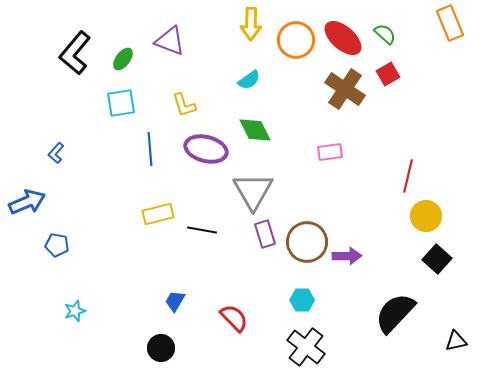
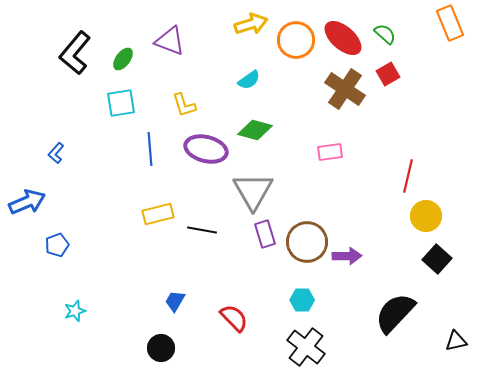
yellow arrow: rotated 108 degrees counterclockwise
green diamond: rotated 48 degrees counterclockwise
blue pentagon: rotated 30 degrees counterclockwise
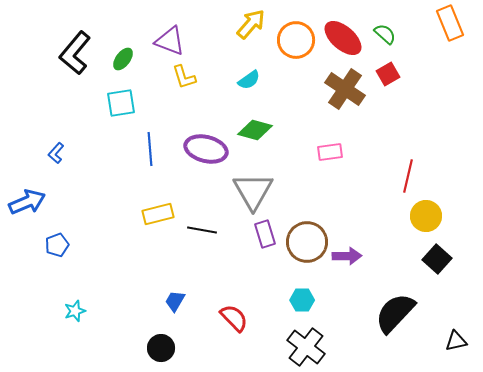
yellow arrow: rotated 32 degrees counterclockwise
yellow L-shape: moved 28 px up
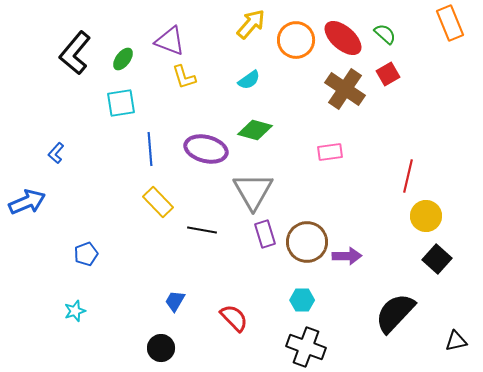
yellow rectangle: moved 12 px up; rotated 60 degrees clockwise
blue pentagon: moved 29 px right, 9 px down
black cross: rotated 18 degrees counterclockwise
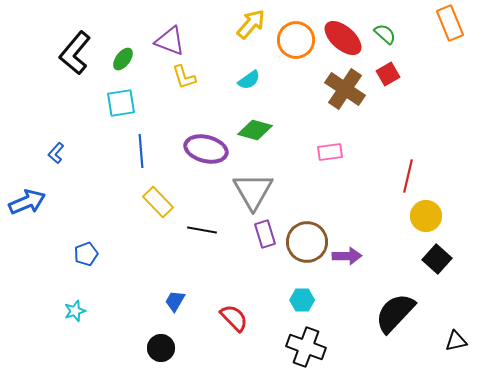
blue line: moved 9 px left, 2 px down
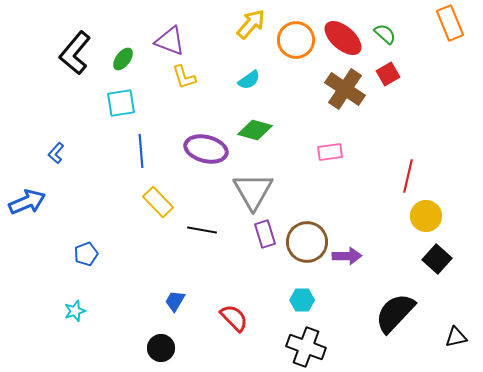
black triangle: moved 4 px up
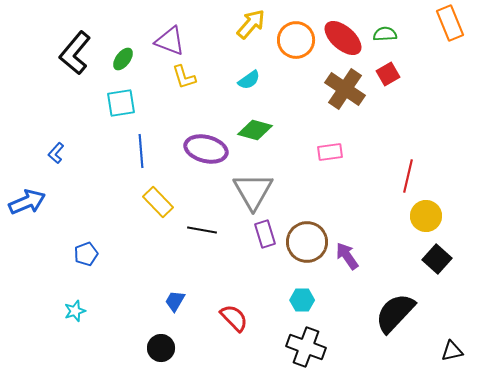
green semicircle: rotated 45 degrees counterclockwise
purple arrow: rotated 124 degrees counterclockwise
black triangle: moved 4 px left, 14 px down
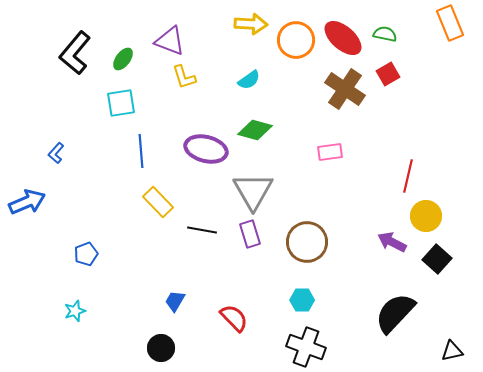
yellow arrow: rotated 52 degrees clockwise
green semicircle: rotated 15 degrees clockwise
purple rectangle: moved 15 px left
purple arrow: moved 45 px right, 14 px up; rotated 28 degrees counterclockwise
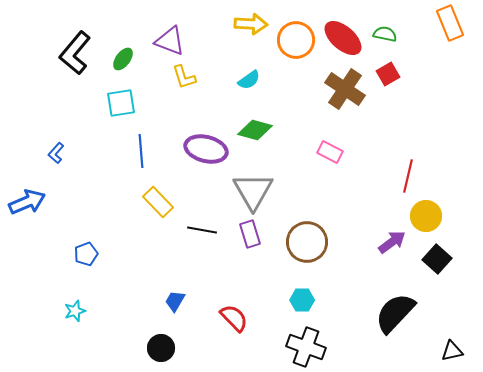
pink rectangle: rotated 35 degrees clockwise
purple arrow: rotated 116 degrees clockwise
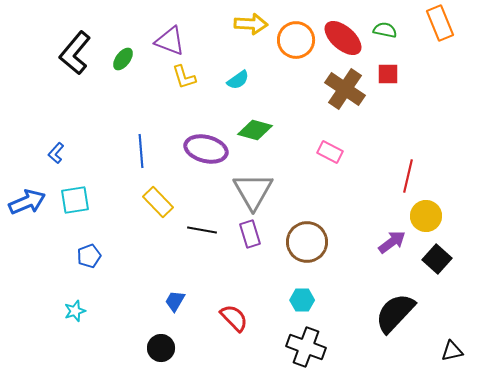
orange rectangle: moved 10 px left
green semicircle: moved 4 px up
red square: rotated 30 degrees clockwise
cyan semicircle: moved 11 px left
cyan square: moved 46 px left, 97 px down
blue pentagon: moved 3 px right, 2 px down
